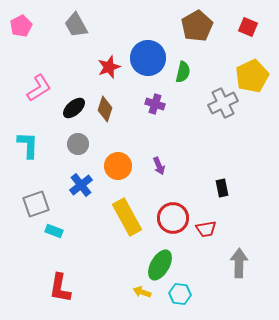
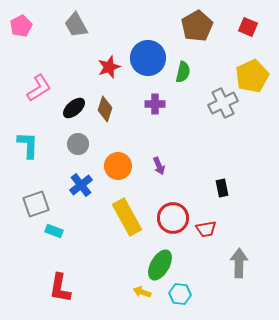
purple cross: rotated 18 degrees counterclockwise
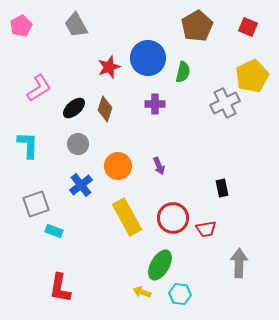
gray cross: moved 2 px right
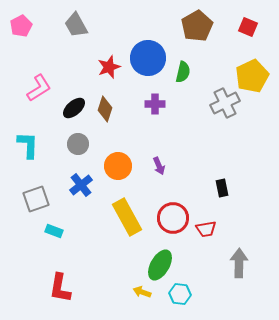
gray square: moved 5 px up
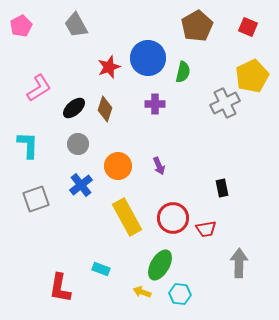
cyan rectangle: moved 47 px right, 38 px down
